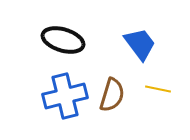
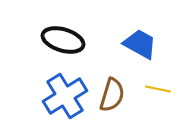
blue trapezoid: rotated 24 degrees counterclockwise
blue cross: rotated 18 degrees counterclockwise
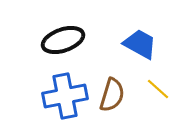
black ellipse: rotated 36 degrees counterclockwise
yellow line: rotated 30 degrees clockwise
blue cross: rotated 21 degrees clockwise
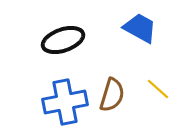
blue trapezoid: moved 16 px up
blue cross: moved 6 px down
